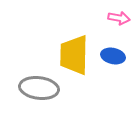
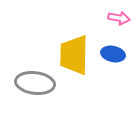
blue ellipse: moved 2 px up
gray ellipse: moved 4 px left, 5 px up
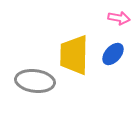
blue ellipse: rotated 60 degrees counterclockwise
gray ellipse: moved 2 px up
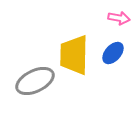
blue ellipse: moved 1 px up
gray ellipse: rotated 33 degrees counterclockwise
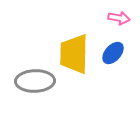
yellow trapezoid: moved 1 px up
gray ellipse: rotated 24 degrees clockwise
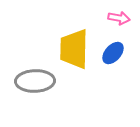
yellow trapezoid: moved 5 px up
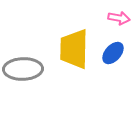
gray ellipse: moved 12 px left, 12 px up
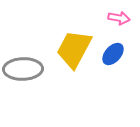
yellow trapezoid: rotated 27 degrees clockwise
blue ellipse: moved 1 px down
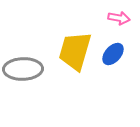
yellow trapezoid: moved 1 px right, 2 px down; rotated 12 degrees counterclockwise
